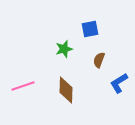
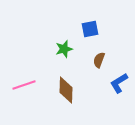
pink line: moved 1 px right, 1 px up
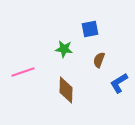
green star: rotated 24 degrees clockwise
pink line: moved 1 px left, 13 px up
